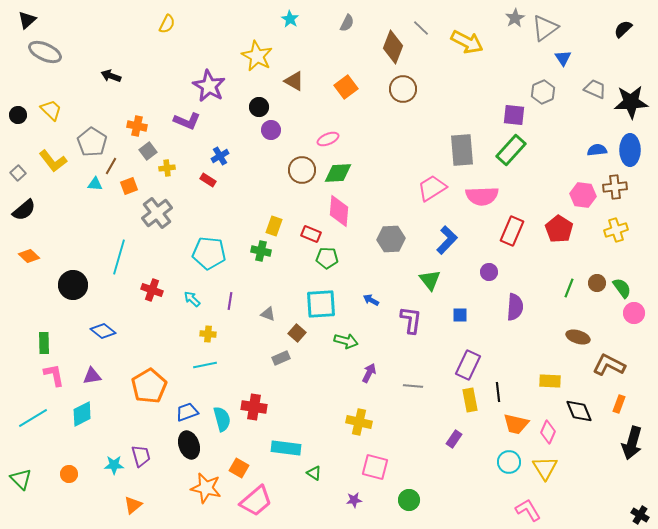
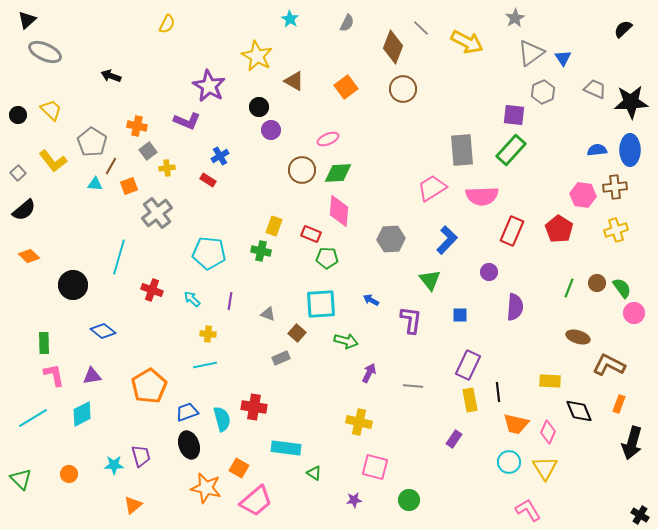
gray triangle at (545, 28): moved 14 px left, 25 px down
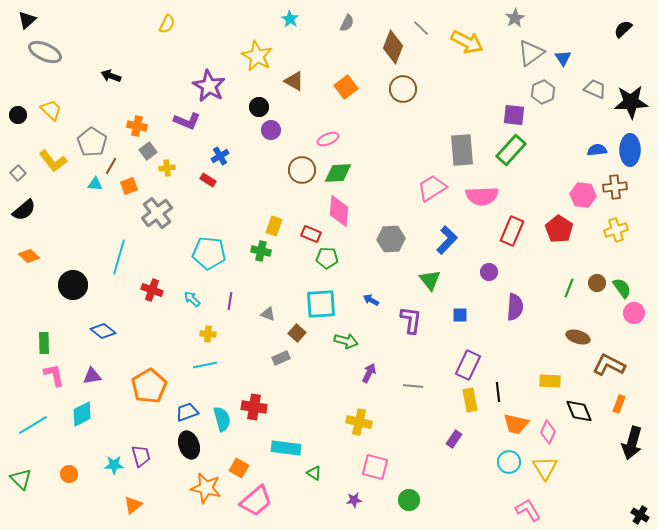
cyan line at (33, 418): moved 7 px down
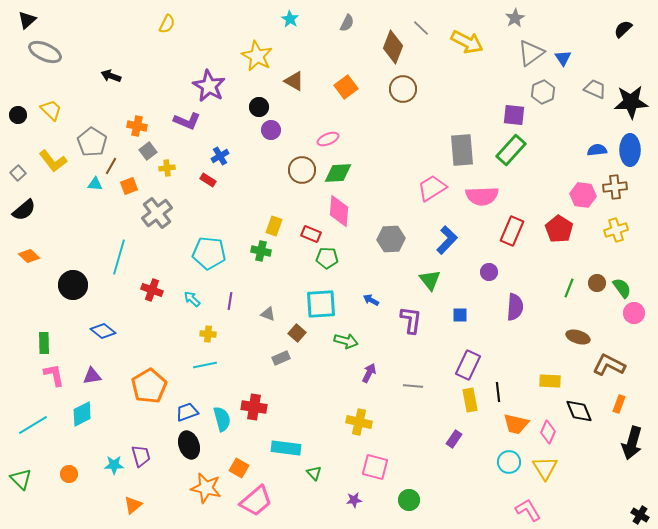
green triangle at (314, 473): rotated 14 degrees clockwise
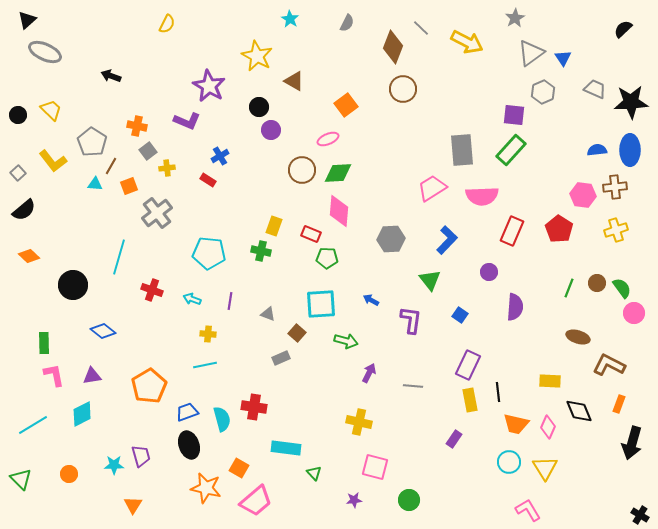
orange square at (346, 87): moved 18 px down
cyan arrow at (192, 299): rotated 24 degrees counterclockwise
blue square at (460, 315): rotated 35 degrees clockwise
pink diamond at (548, 432): moved 5 px up
orange triangle at (133, 505): rotated 18 degrees counterclockwise
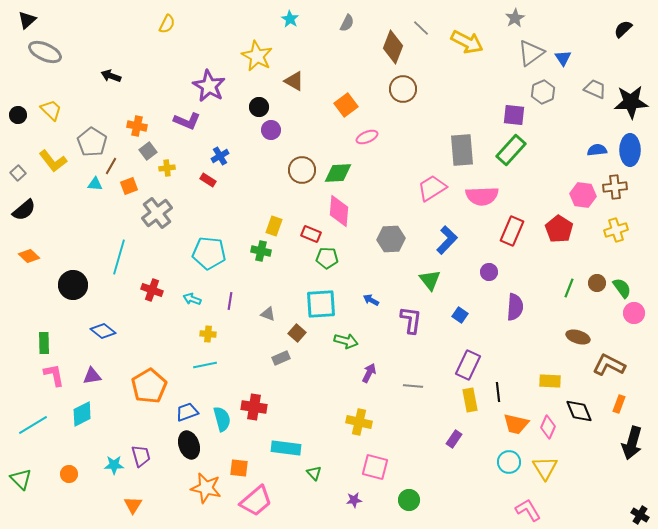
pink ellipse at (328, 139): moved 39 px right, 2 px up
orange square at (239, 468): rotated 24 degrees counterclockwise
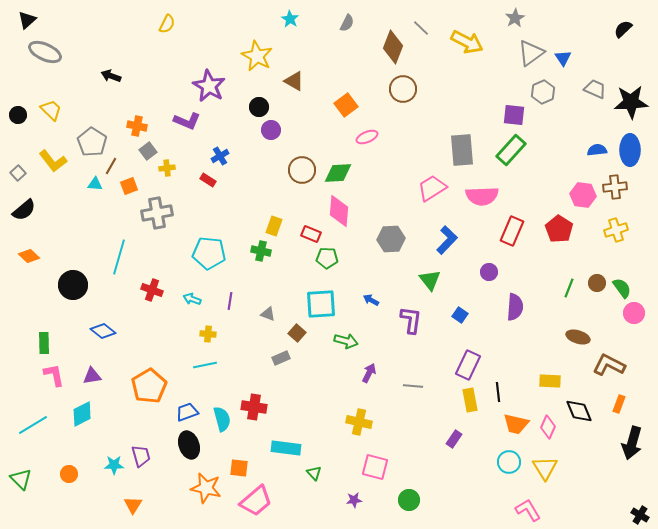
gray cross at (157, 213): rotated 28 degrees clockwise
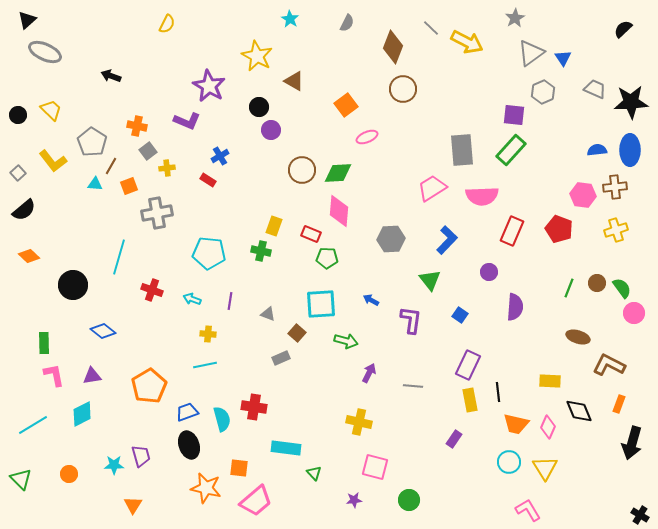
gray line at (421, 28): moved 10 px right
red pentagon at (559, 229): rotated 12 degrees counterclockwise
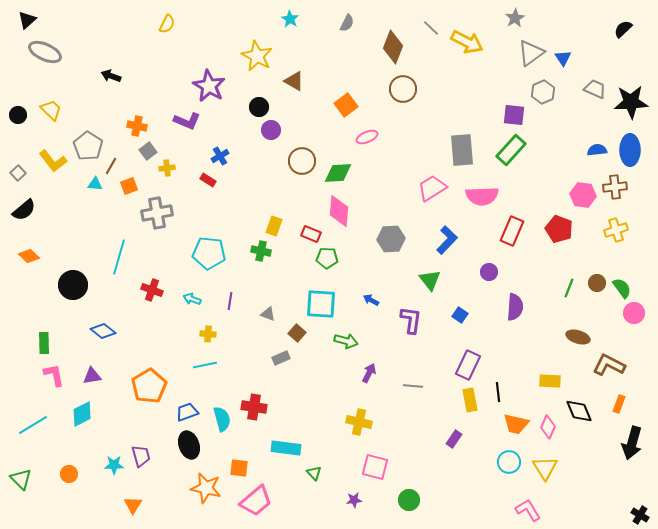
gray pentagon at (92, 142): moved 4 px left, 4 px down
brown circle at (302, 170): moved 9 px up
cyan square at (321, 304): rotated 8 degrees clockwise
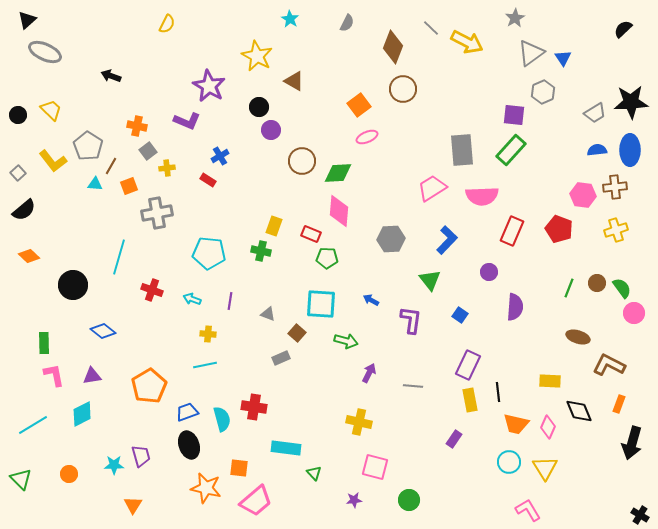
gray trapezoid at (595, 89): moved 24 px down; rotated 125 degrees clockwise
orange square at (346, 105): moved 13 px right
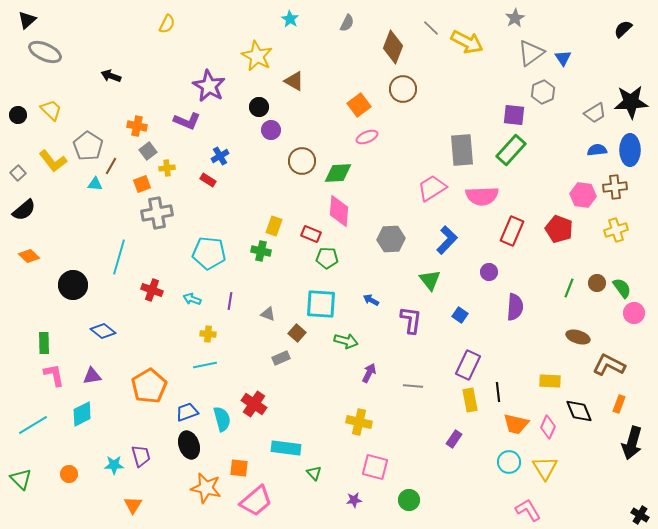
orange square at (129, 186): moved 13 px right, 2 px up
red cross at (254, 407): moved 3 px up; rotated 25 degrees clockwise
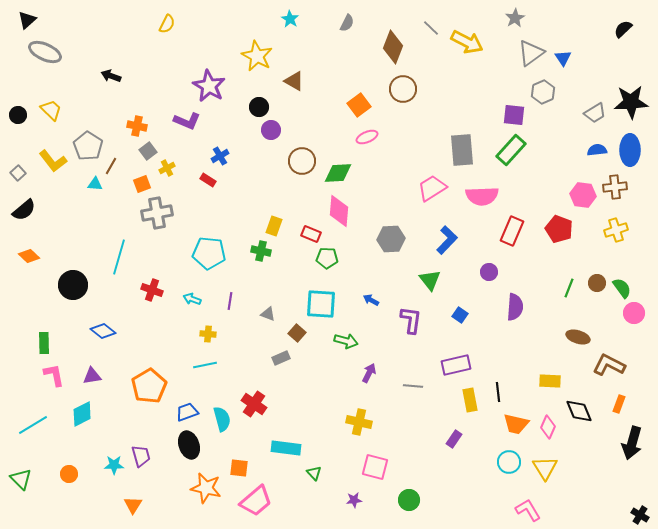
yellow cross at (167, 168): rotated 21 degrees counterclockwise
purple rectangle at (468, 365): moved 12 px left; rotated 52 degrees clockwise
